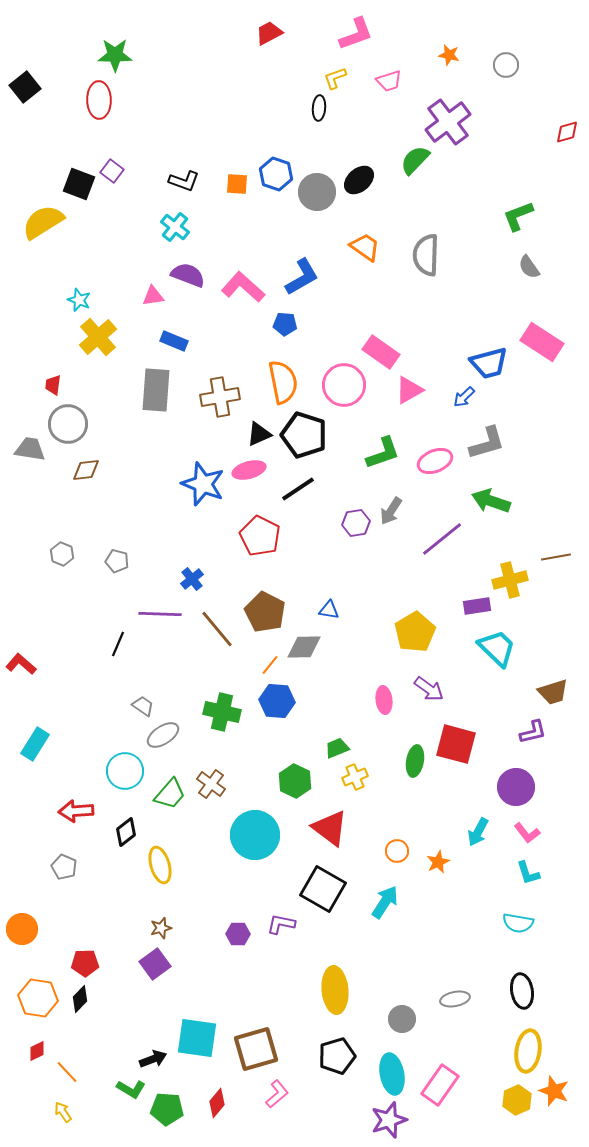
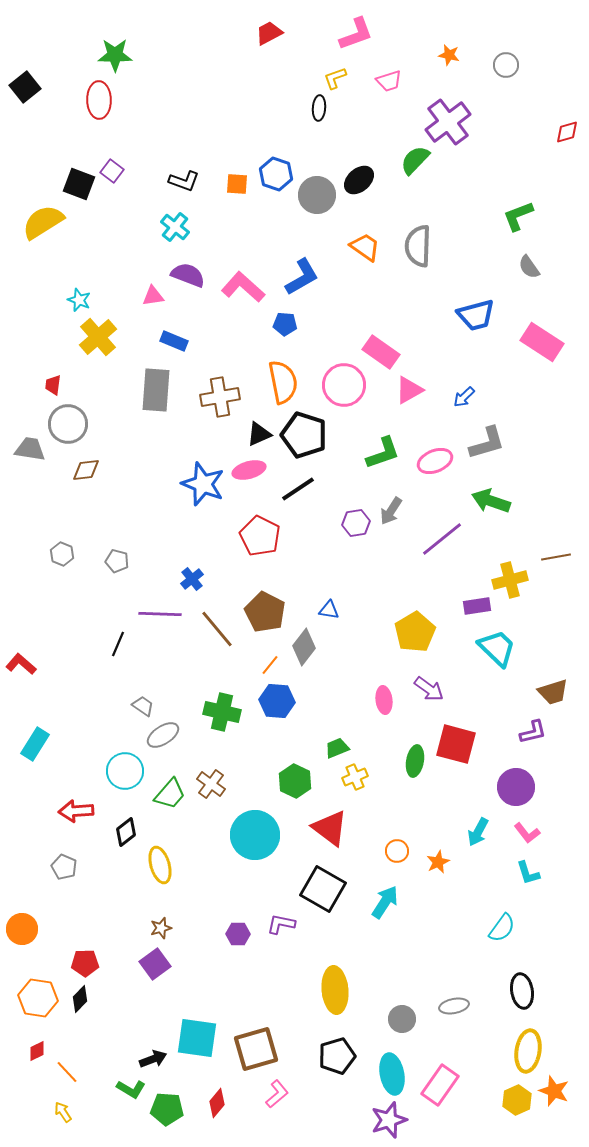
gray circle at (317, 192): moved 3 px down
gray semicircle at (426, 255): moved 8 px left, 9 px up
blue trapezoid at (489, 363): moved 13 px left, 48 px up
gray diamond at (304, 647): rotated 51 degrees counterclockwise
cyan semicircle at (518, 923): moved 16 px left, 5 px down; rotated 64 degrees counterclockwise
gray ellipse at (455, 999): moved 1 px left, 7 px down
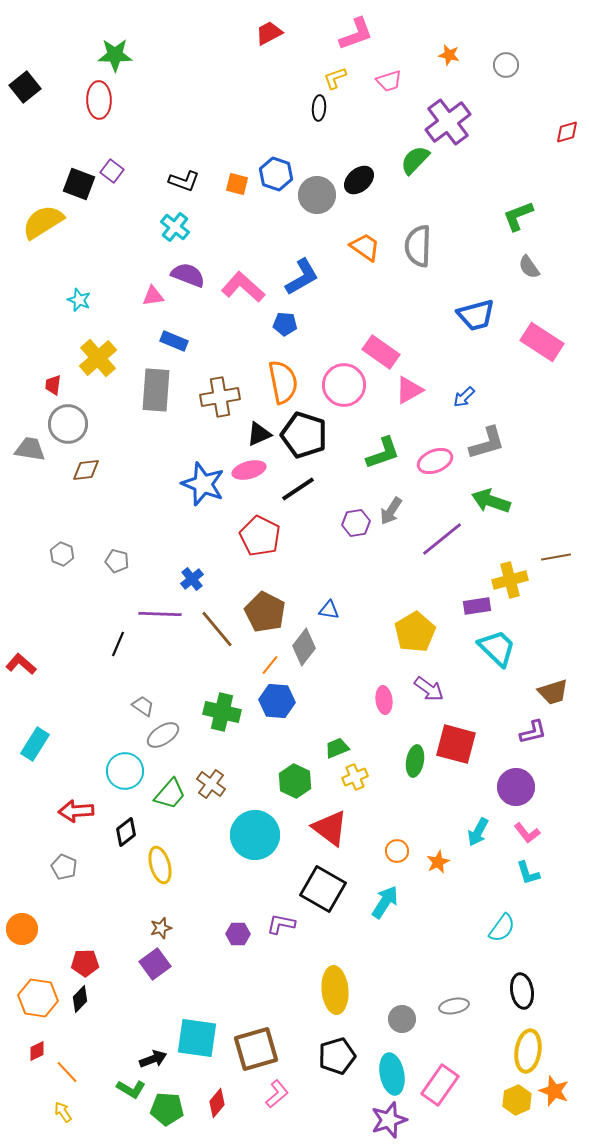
orange square at (237, 184): rotated 10 degrees clockwise
yellow cross at (98, 337): moved 21 px down
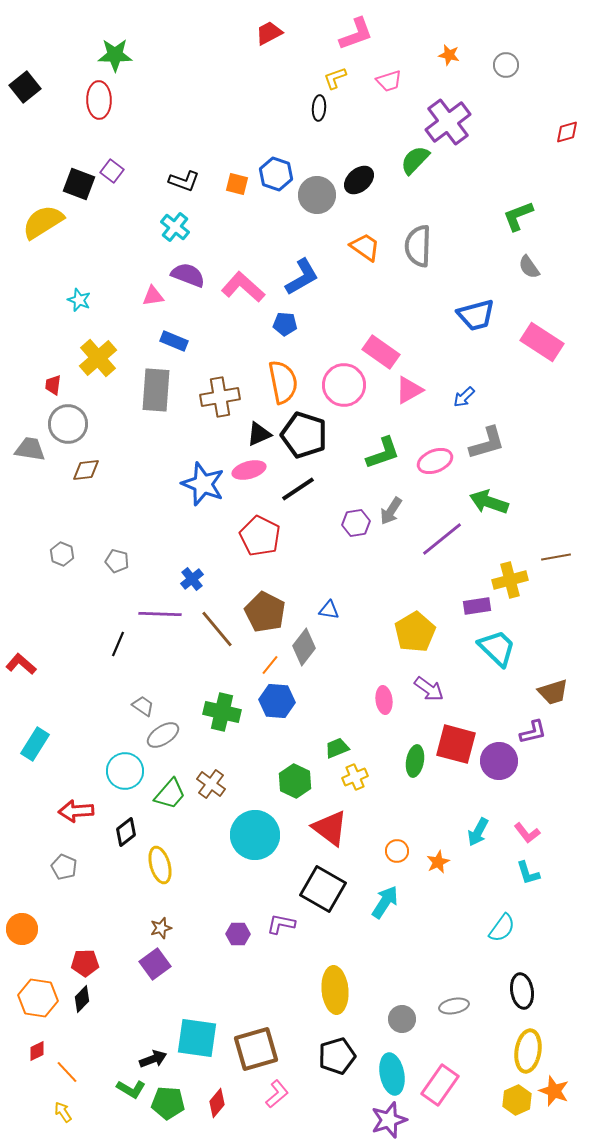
green arrow at (491, 501): moved 2 px left, 1 px down
purple circle at (516, 787): moved 17 px left, 26 px up
black diamond at (80, 999): moved 2 px right
green pentagon at (167, 1109): moved 1 px right, 6 px up
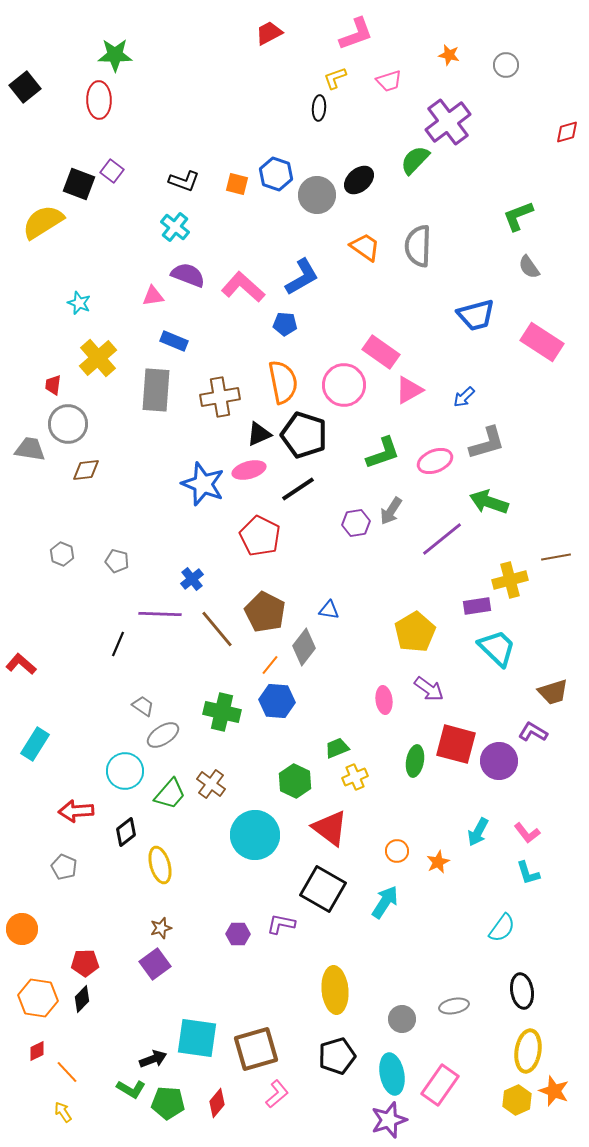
cyan star at (79, 300): moved 3 px down
purple L-shape at (533, 732): rotated 136 degrees counterclockwise
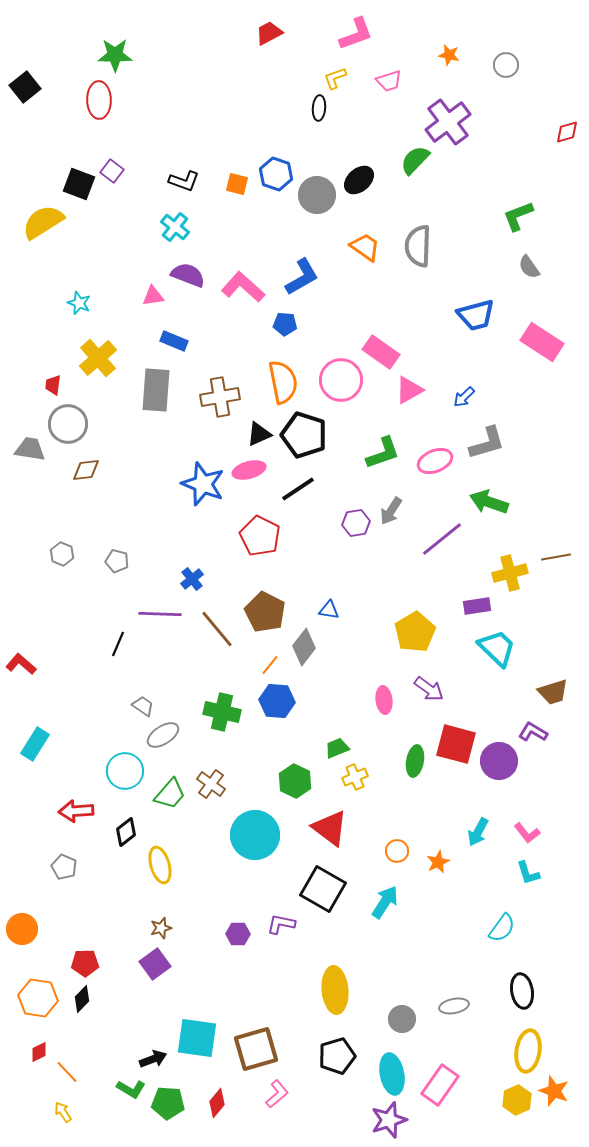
pink circle at (344, 385): moved 3 px left, 5 px up
yellow cross at (510, 580): moved 7 px up
red diamond at (37, 1051): moved 2 px right, 1 px down
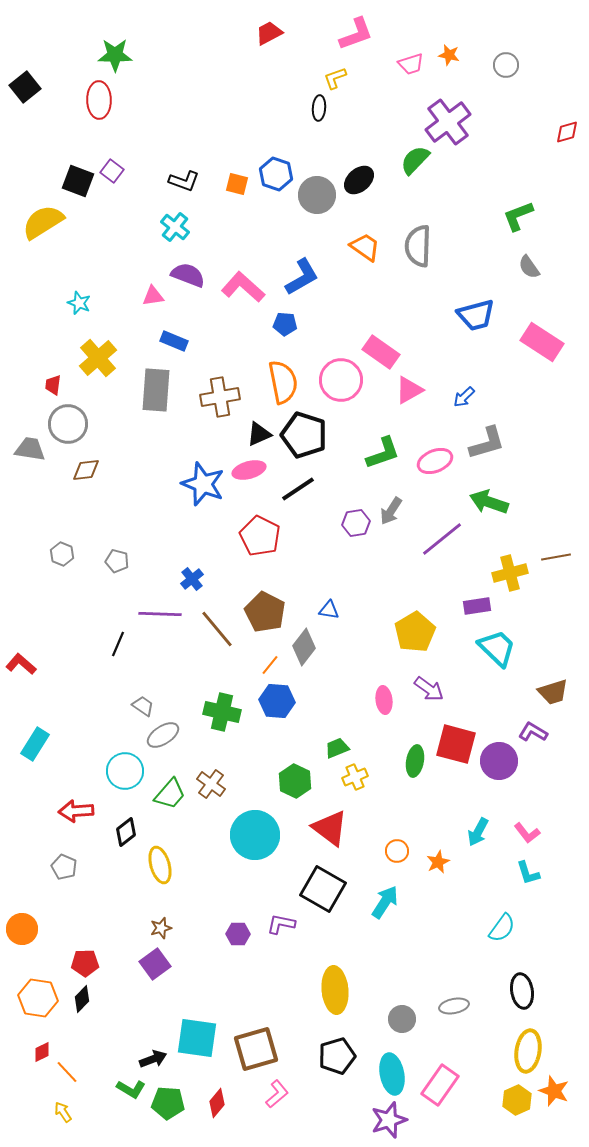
pink trapezoid at (389, 81): moved 22 px right, 17 px up
black square at (79, 184): moved 1 px left, 3 px up
red diamond at (39, 1052): moved 3 px right
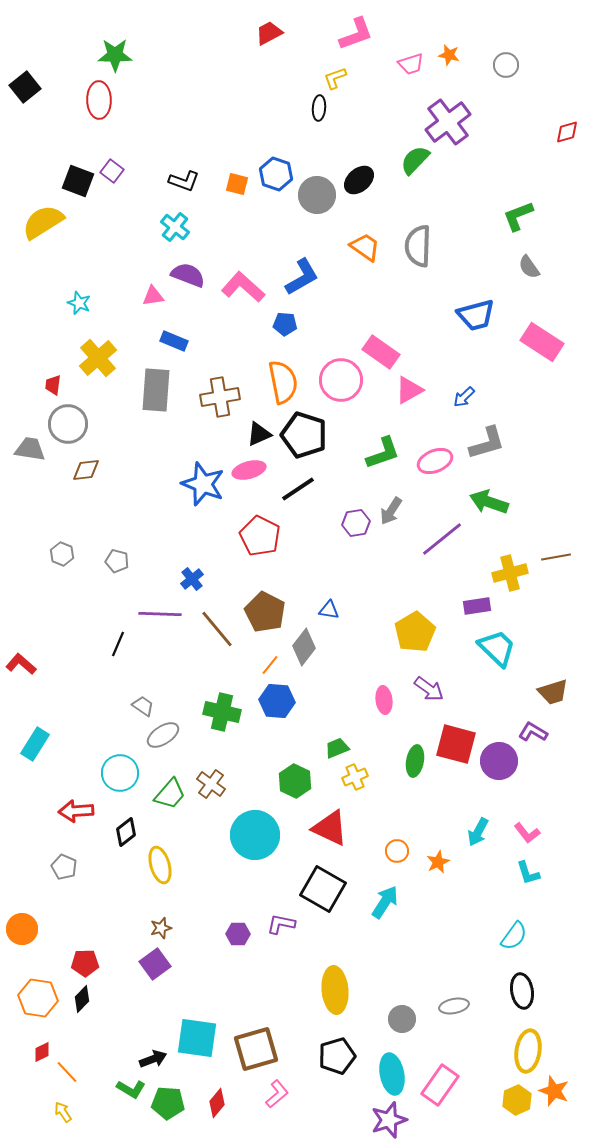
cyan circle at (125, 771): moved 5 px left, 2 px down
red triangle at (330, 828): rotated 12 degrees counterclockwise
cyan semicircle at (502, 928): moved 12 px right, 8 px down
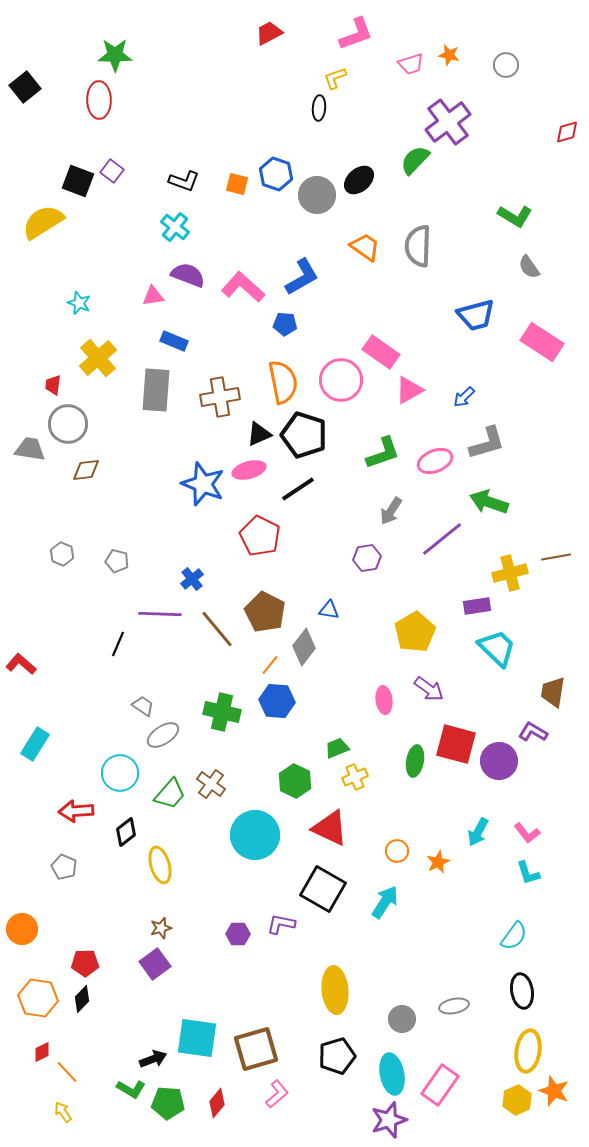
green L-shape at (518, 216): moved 3 px left; rotated 128 degrees counterclockwise
purple hexagon at (356, 523): moved 11 px right, 35 px down
brown trapezoid at (553, 692): rotated 116 degrees clockwise
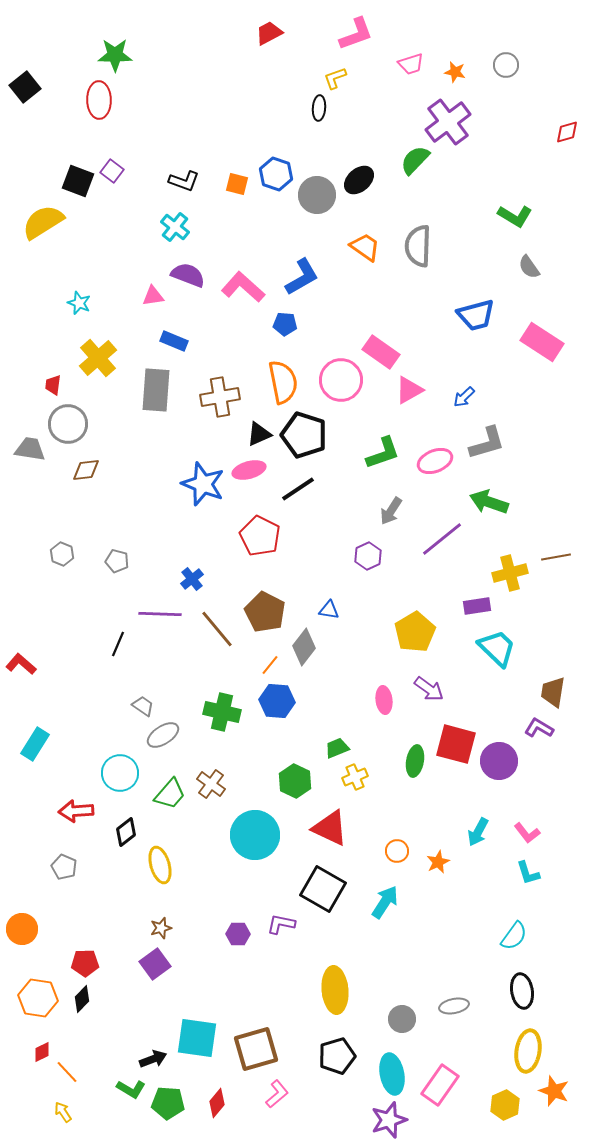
orange star at (449, 55): moved 6 px right, 17 px down
purple hexagon at (367, 558): moved 1 px right, 2 px up; rotated 16 degrees counterclockwise
purple L-shape at (533, 732): moved 6 px right, 4 px up
yellow hexagon at (517, 1100): moved 12 px left, 5 px down
